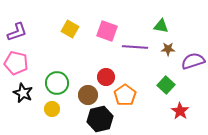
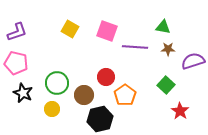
green triangle: moved 2 px right, 1 px down
brown circle: moved 4 px left
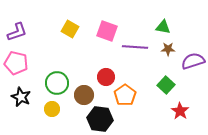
black star: moved 2 px left, 4 px down
black hexagon: rotated 20 degrees clockwise
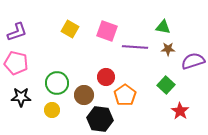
black star: rotated 24 degrees counterclockwise
yellow circle: moved 1 px down
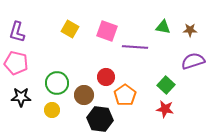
purple L-shape: rotated 125 degrees clockwise
brown star: moved 22 px right, 19 px up
red star: moved 15 px left, 2 px up; rotated 24 degrees counterclockwise
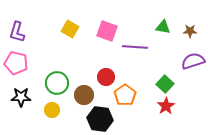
brown star: moved 1 px down
green square: moved 1 px left, 1 px up
red star: moved 1 px right, 3 px up; rotated 30 degrees clockwise
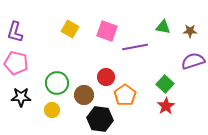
purple L-shape: moved 2 px left
purple line: rotated 15 degrees counterclockwise
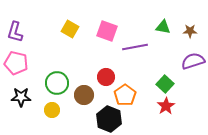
black hexagon: moved 9 px right; rotated 15 degrees clockwise
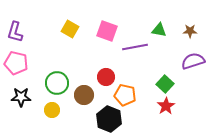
green triangle: moved 4 px left, 3 px down
orange pentagon: rotated 25 degrees counterclockwise
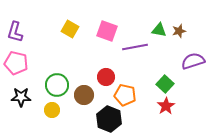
brown star: moved 11 px left; rotated 16 degrees counterclockwise
green circle: moved 2 px down
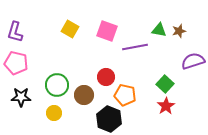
yellow circle: moved 2 px right, 3 px down
